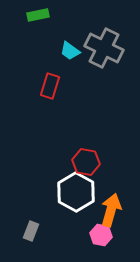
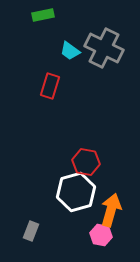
green rectangle: moved 5 px right
white hexagon: rotated 15 degrees clockwise
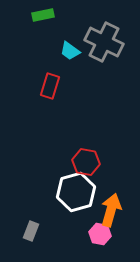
gray cross: moved 6 px up
pink hexagon: moved 1 px left, 1 px up
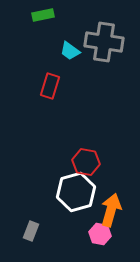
gray cross: rotated 18 degrees counterclockwise
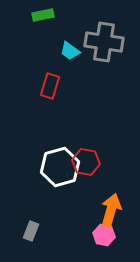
white hexagon: moved 16 px left, 25 px up
pink hexagon: moved 4 px right, 1 px down
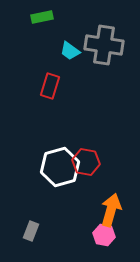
green rectangle: moved 1 px left, 2 px down
gray cross: moved 3 px down
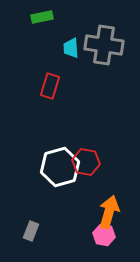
cyan trapezoid: moved 1 px right, 3 px up; rotated 50 degrees clockwise
orange arrow: moved 2 px left, 2 px down
